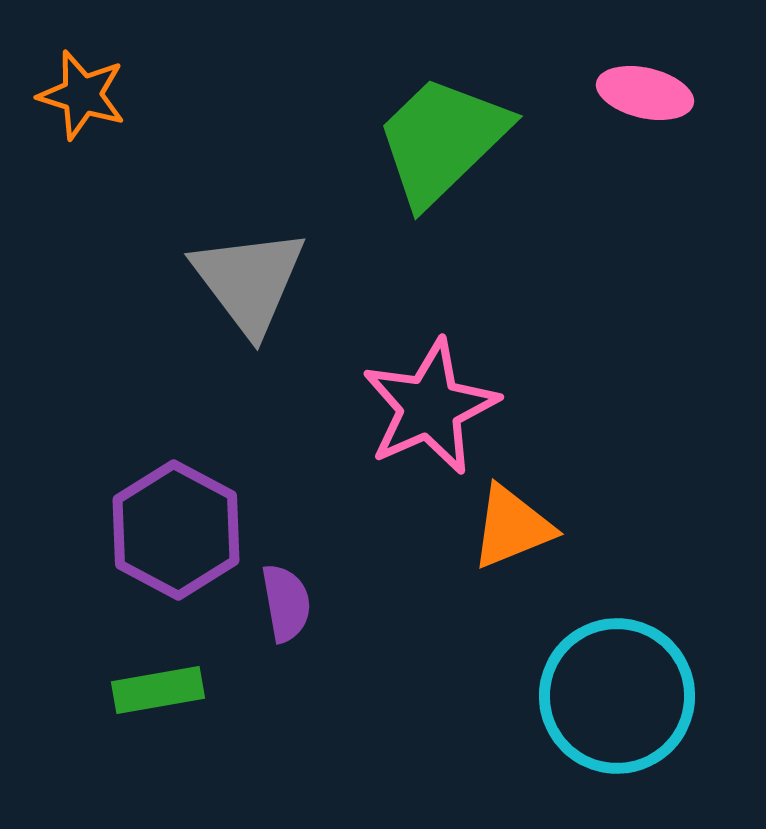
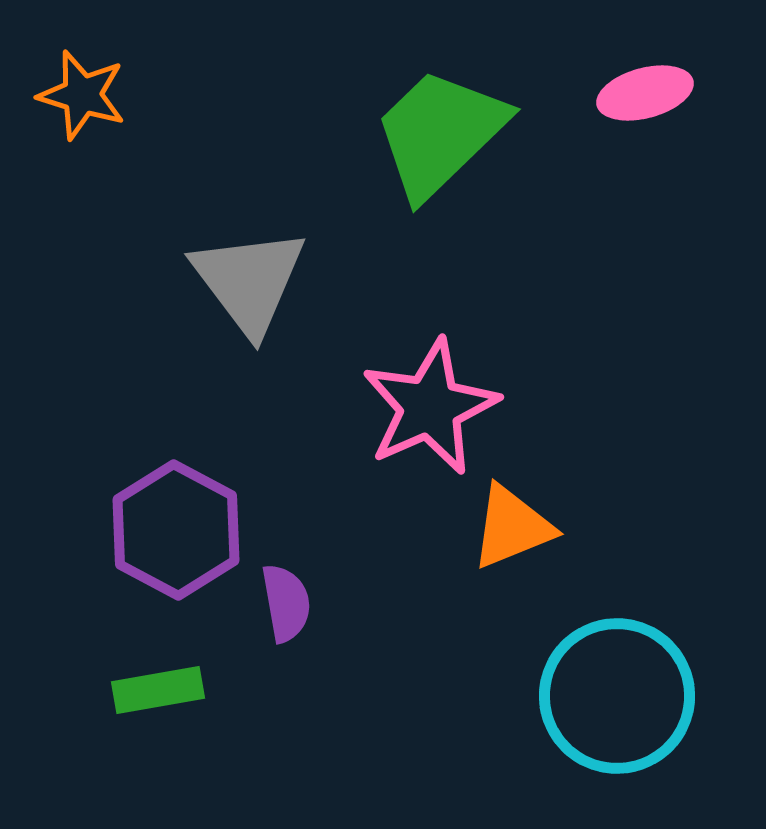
pink ellipse: rotated 28 degrees counterclockwise
green trapezoid: moved 2 px left, 7 px up
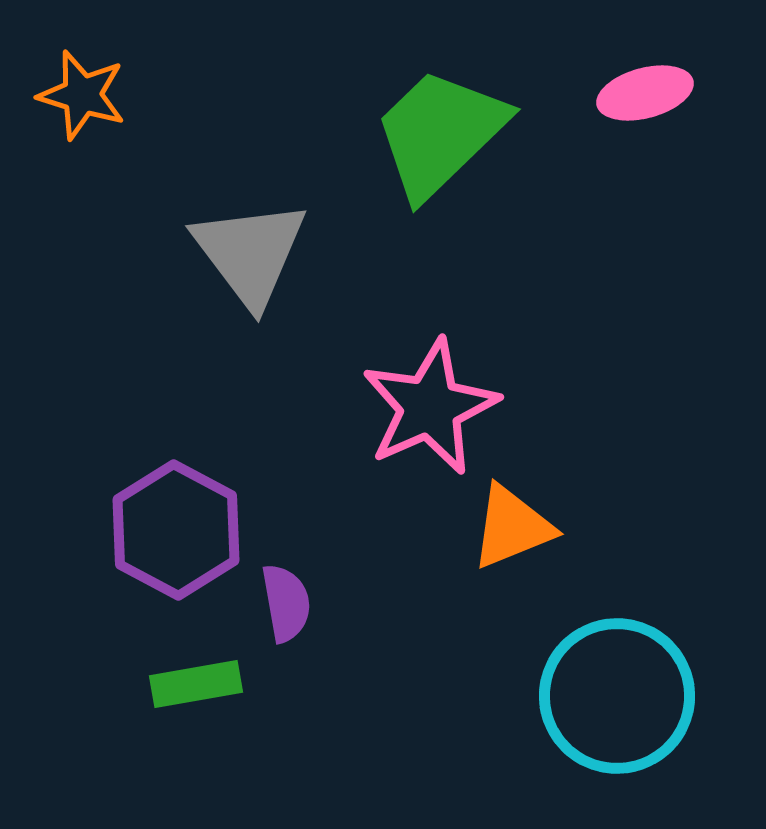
gray triangle: moved 1 px right, 28 px up
green rectangle: moved 38 px right, 6 px up
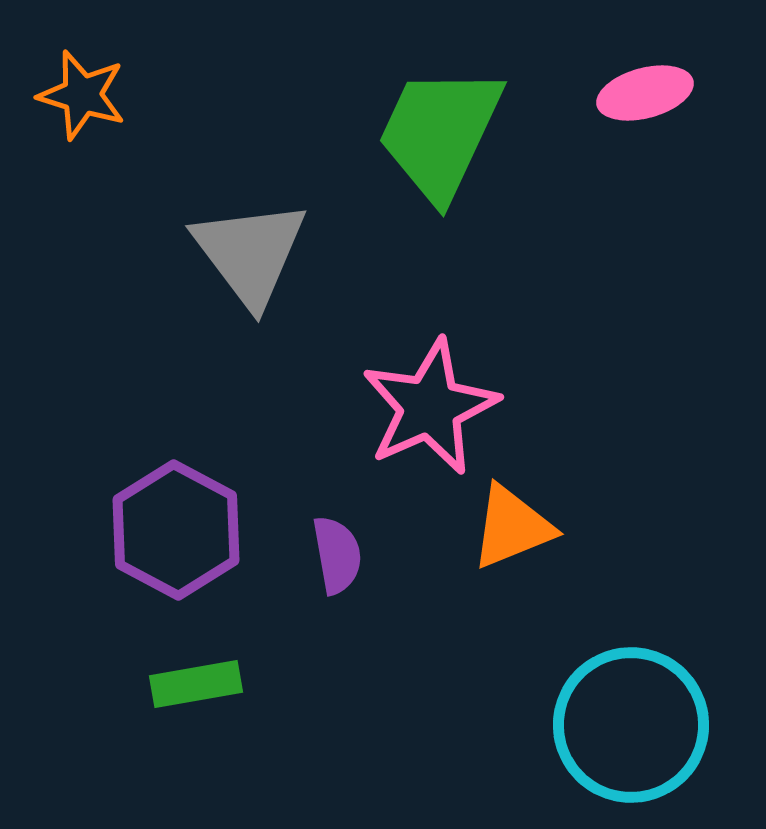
green trapezoid: rotated 21 degrees counterclockwise
purple semicircle: moved 51 px right, 48 px up
cyan circle: moved 14 px right, 29 px down
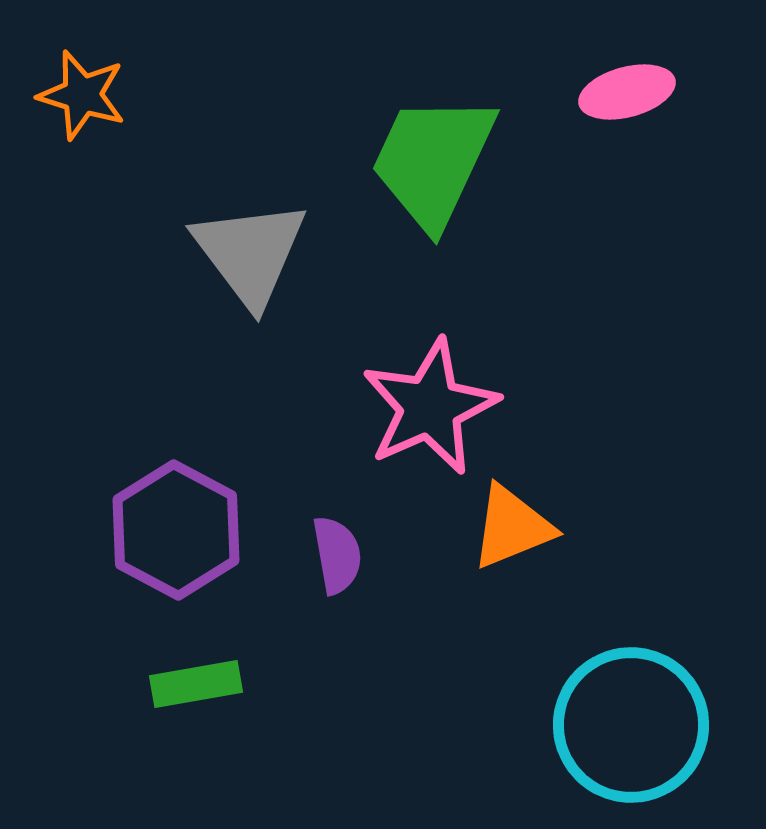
pink ellipse: moved 18 px left, 1 px up
green trapezoid: moved 7 px left, 28 px down
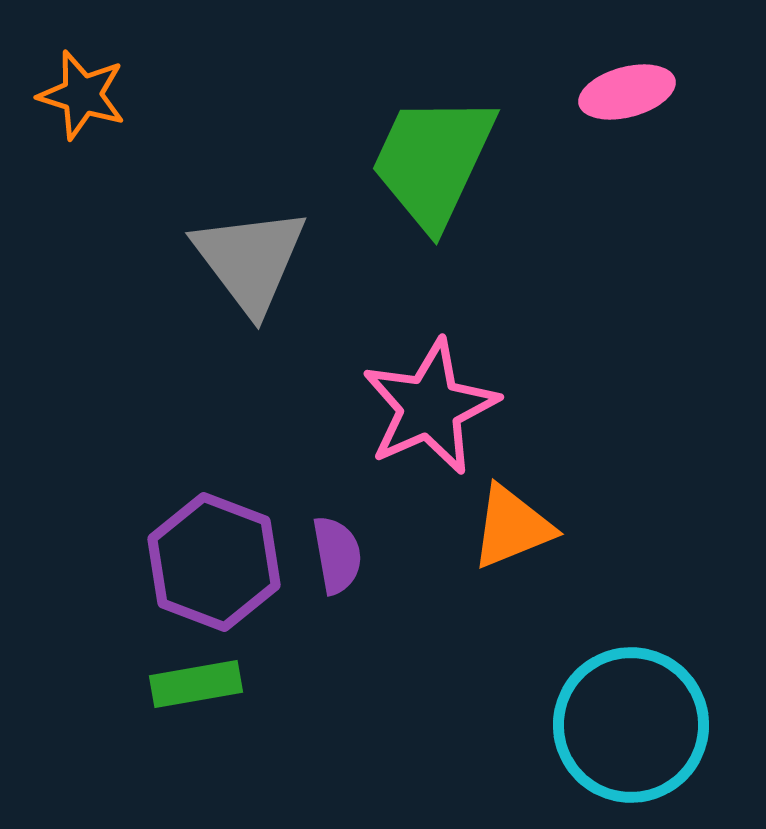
gray triangle: moved 7 px down
purple hexagon: moved 38 px right, 32 px down; rotated 7 degrees counterclockwise
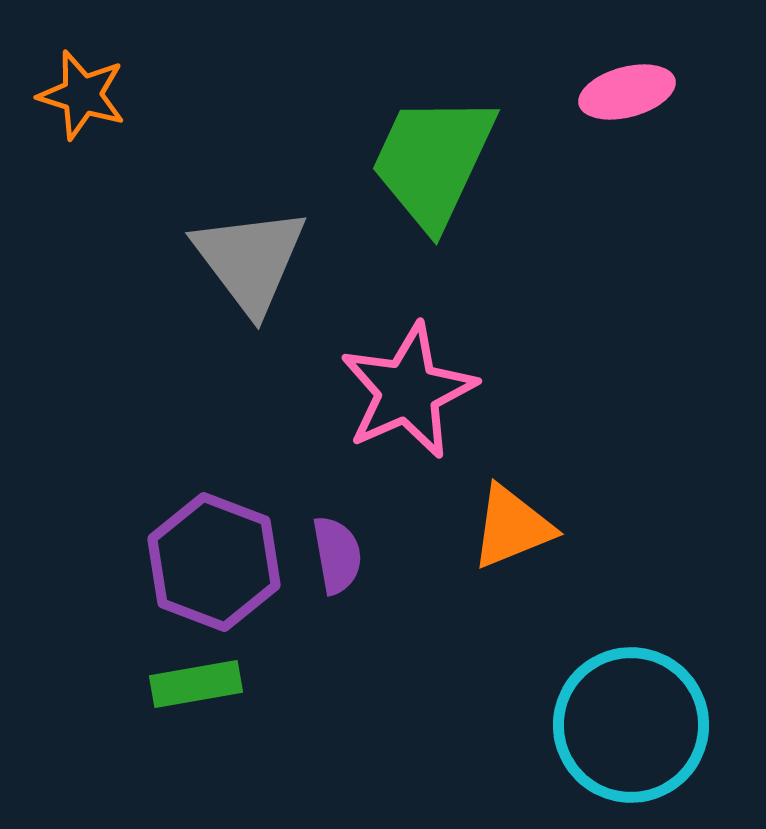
pink star: moved 22 px left, 16 px up
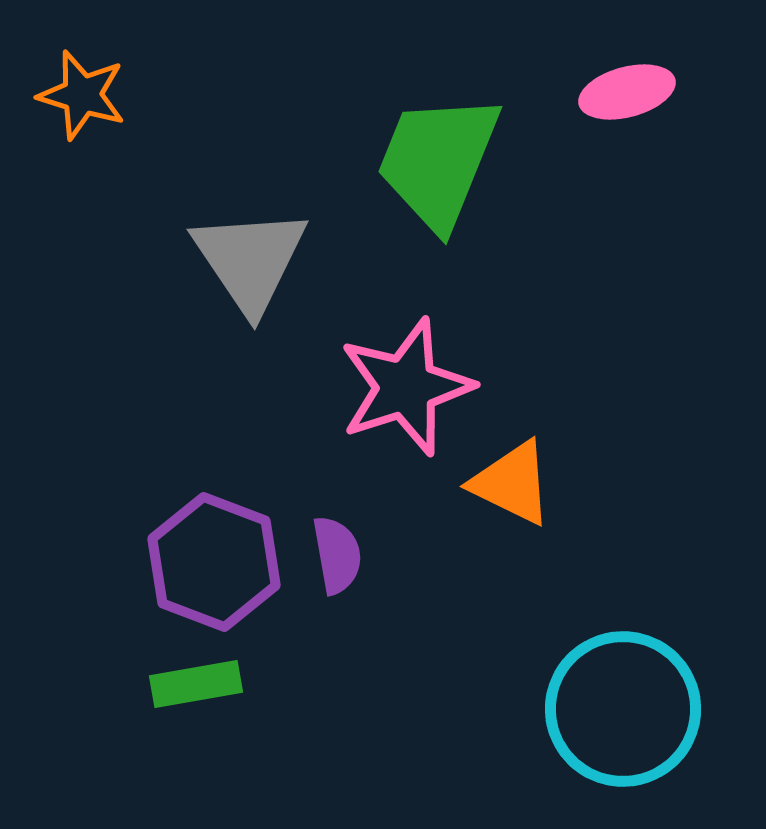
green trapezoid: moved 5 px right; rotated 3 degrees counterclockwise
gray triangle: rotated 3 degrees clockwise
pink star: moved 2 px left, 4 px up; rotated 6 degrees clockwise
orange triangle: moved 44 px up; rotated 48 degrees clockwise
cyan circle: moved 8 px left, 16 px up
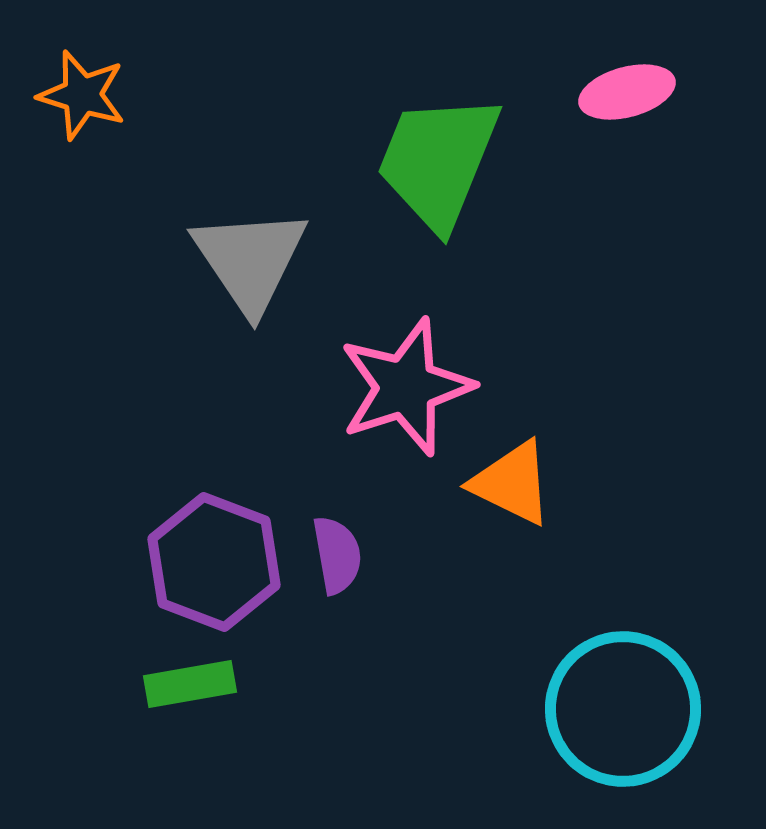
green rectangle: moved 6 px left
